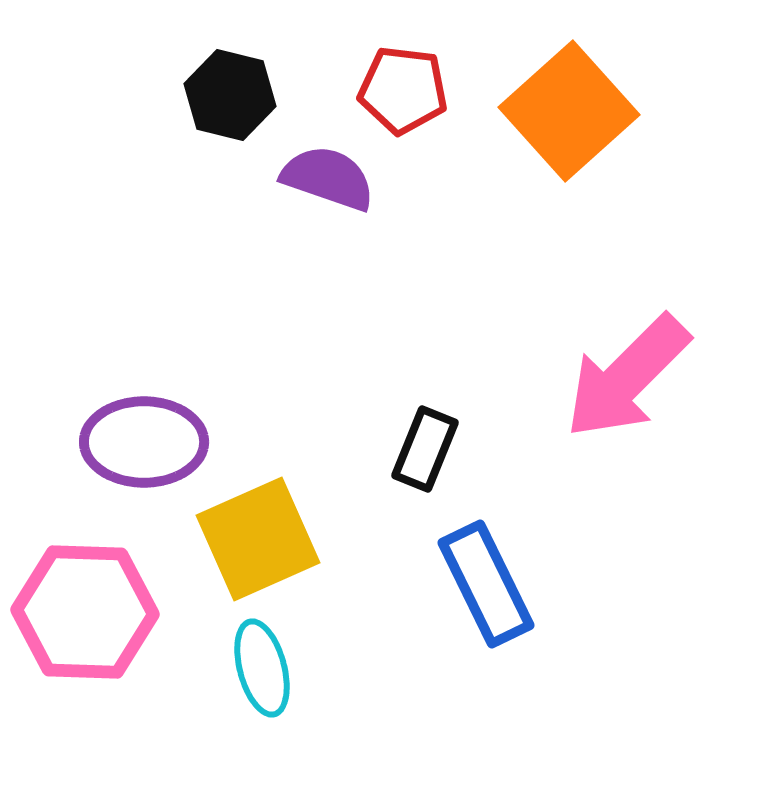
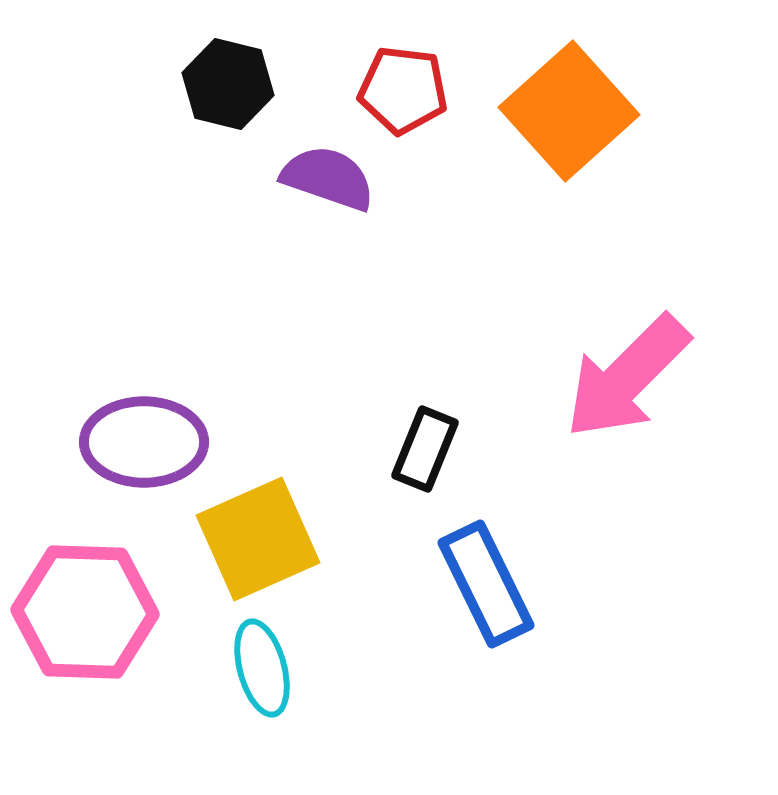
black hexagon: moved 2 px left, 11 px up
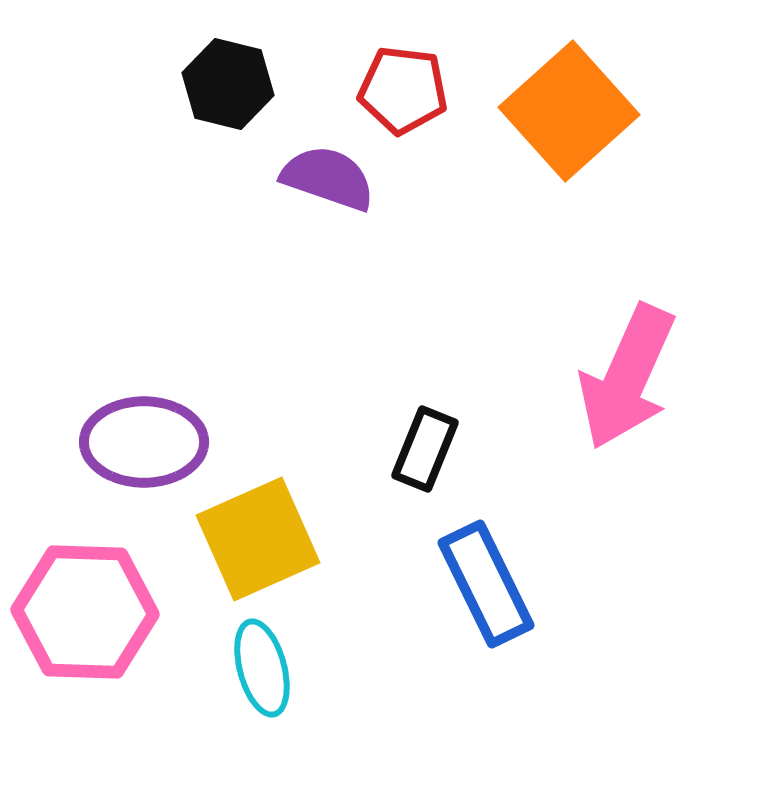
pink arrow: rotated 21 degrees counterclockwise
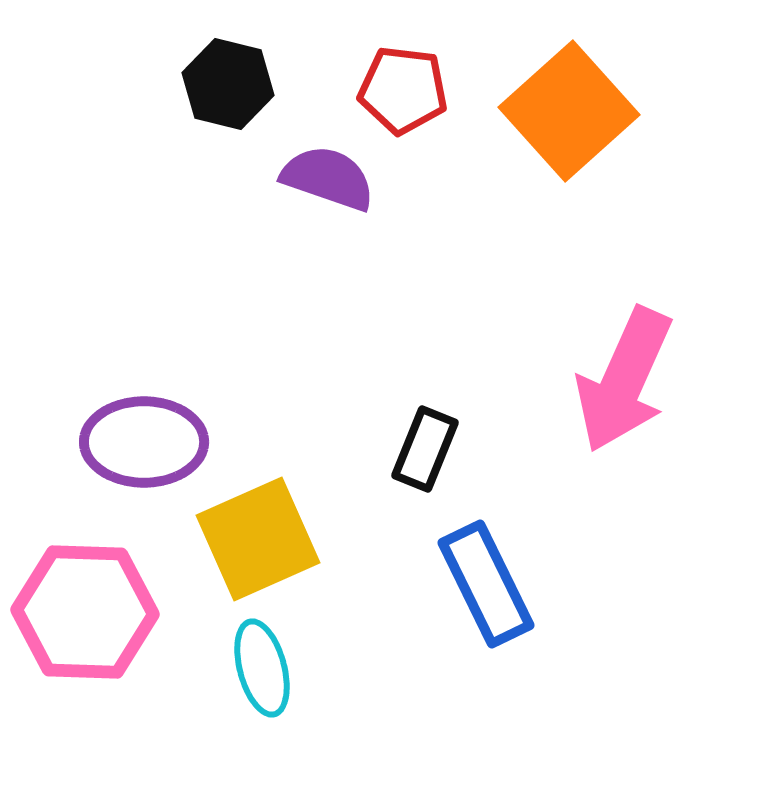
pink arrow: moved 3 px left, 3 px down
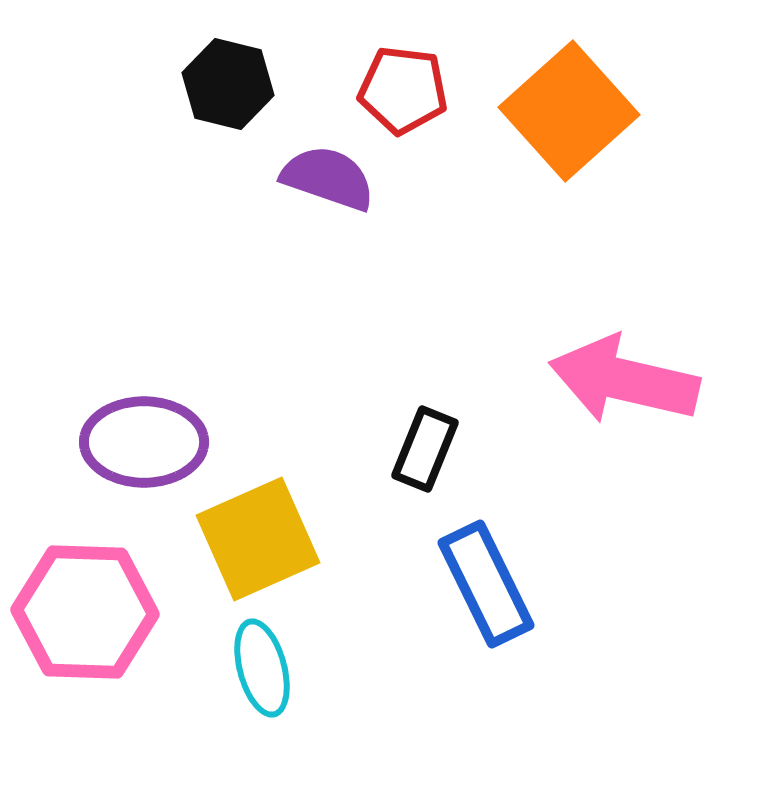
pink arrow: rotated 79 degrees clockwise
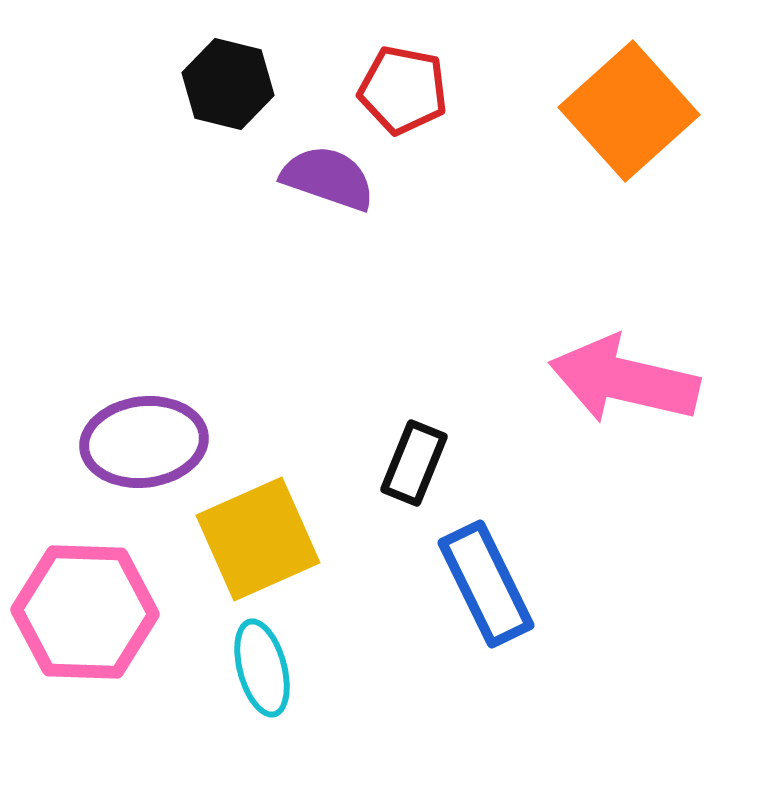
red pentagon: rotated 4 degrees clockwise
orange square: moved 60 px right
purple ellipse: rotated 7 degrees counterclockwise
black rectangle: moved 11 px left, 14 px down
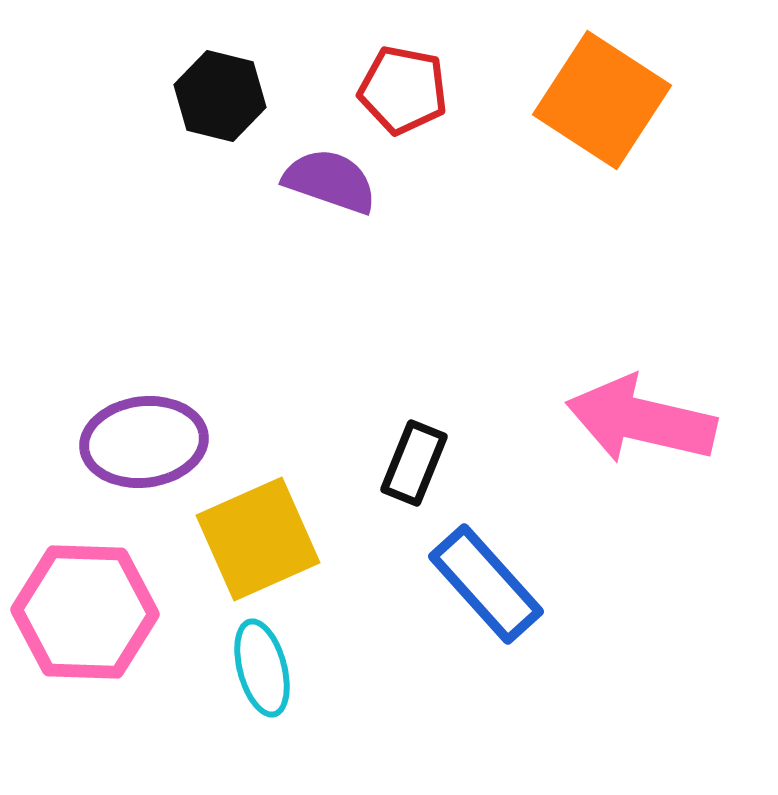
black hexagon: moved 8 px left, 12 px down
orange square: moved 27 px left, 11 px up; rotated 15 degrees counterclockwise
purple semicircle: moved 2 px right, 3 px down
pink arrow: moved 17 px right, 40 px down
blue rectangle: rotated 16 degrees counterclockwise
